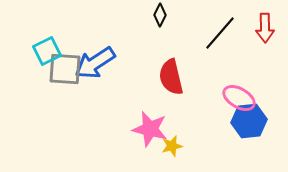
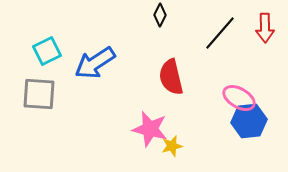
gray square: moved 26 px left, 25 px down
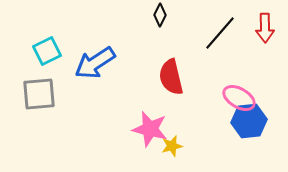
gray square: rotated 9 degrees counterclockwise
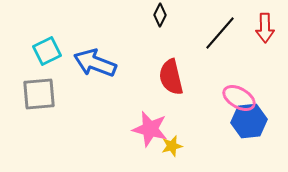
blue arrow: rotated 54 degrees clockwise
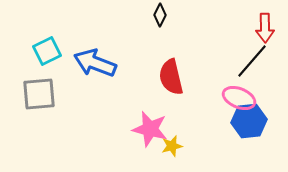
black line: moved 32 px right, 28 px down
pink ellipse: rotated 8 degrees counterclockwise
